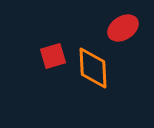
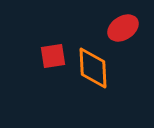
red square: rotated 8 degrees clockwise
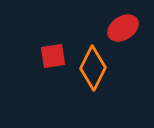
orange diamond: rotated 30 degrees clockwise
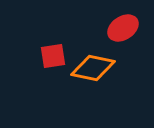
orange diamond: rotated 75 degrees clockwise
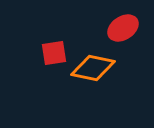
red square: moved 1 px right, 3 px up
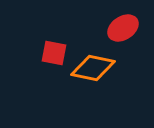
red square: rotated 20 degrees clockwise
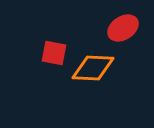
orange diamond: rotated 9 degrees counterclockwise
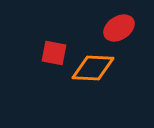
red ellipse: moved 4 px left
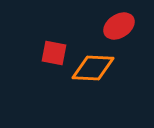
red ellipse: moved 2 px up
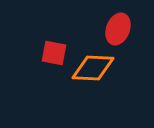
red ellipse: moved 1 px left, 3 px down; rotated 36 degrees counterclockwise
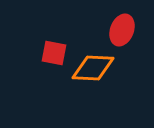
red ellipse: moved 4 px right, 1 px down
